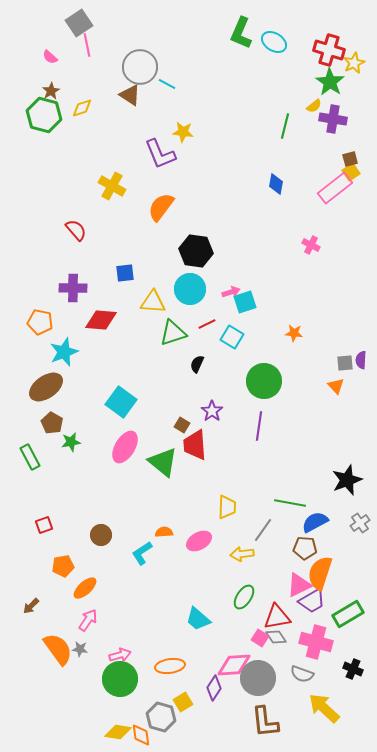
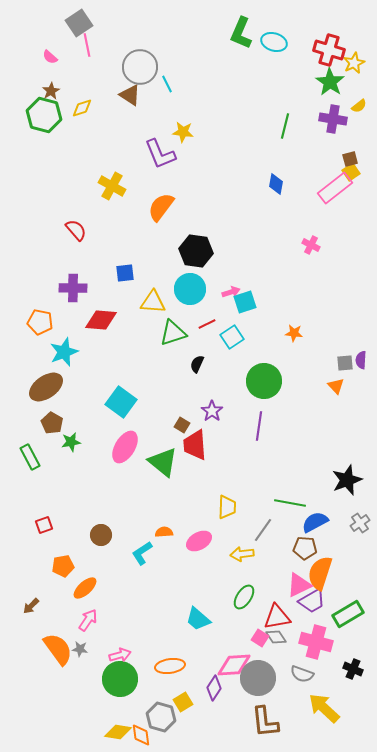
cyan ellipse at (274, 42): rotated 15 degrees counterclockwise
cyan line at (167, 84): rotated 36 degrees clockwise
yellow semicircle at (314, 106): moved 45 px right
cyan square at (232, 337): rotated 25 degrees clockwise
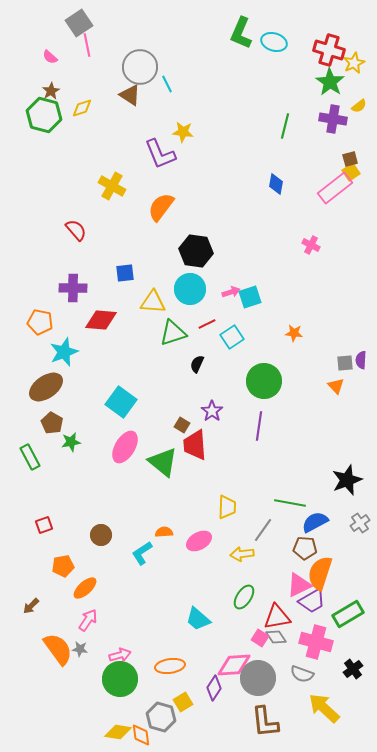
cyan square at (245, 302): moved 5 px right, 5 px up
black cross at (353, 669): rotated 30 degrees clockwise
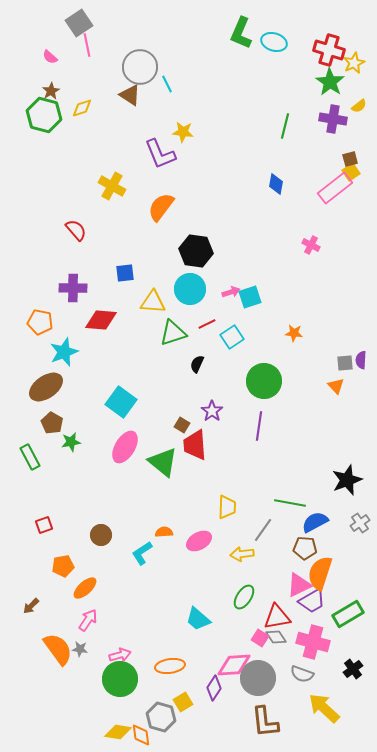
pink cross at (316, 642): moved 3 px left
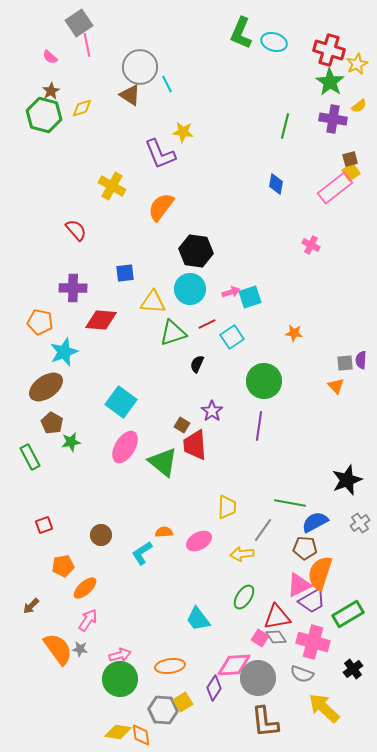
yellow star at (354, 63): moved 3 px right, 1 px down
cyan trapezoid at (198, 619): rotated 12 degrees clockwise
gray hexagon at (161, 717): moved 2 px right, 7 px up; rotated 12 degrees counterclockwise
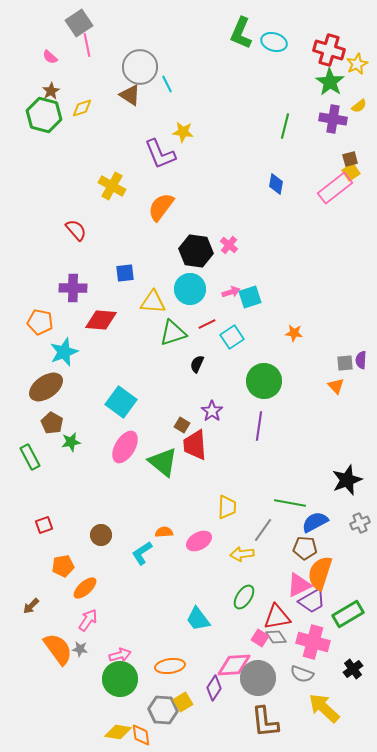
pink cross at (311, 245): moved 82 px left; rotated 12 degrees clockwise
gray cross at (360, 523): rotated 12 degrees clockwise
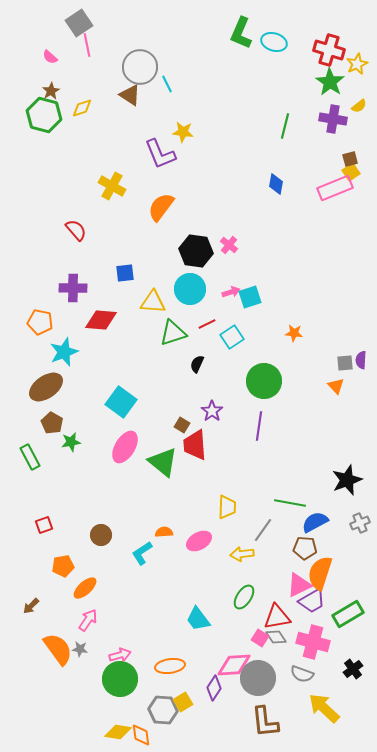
pink rectangle at (335, 188): rotated 16 degrees clockwise
